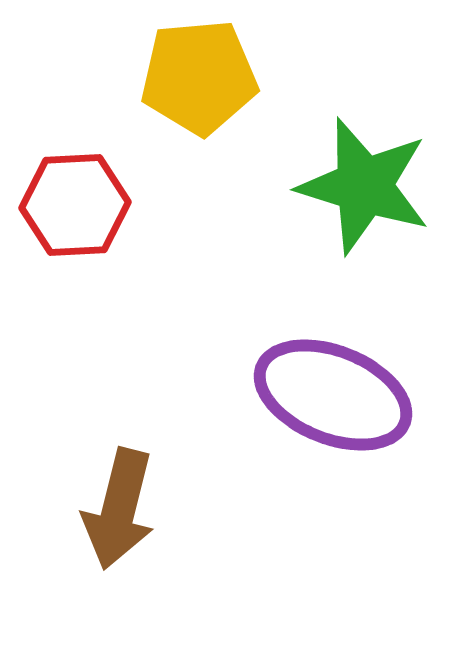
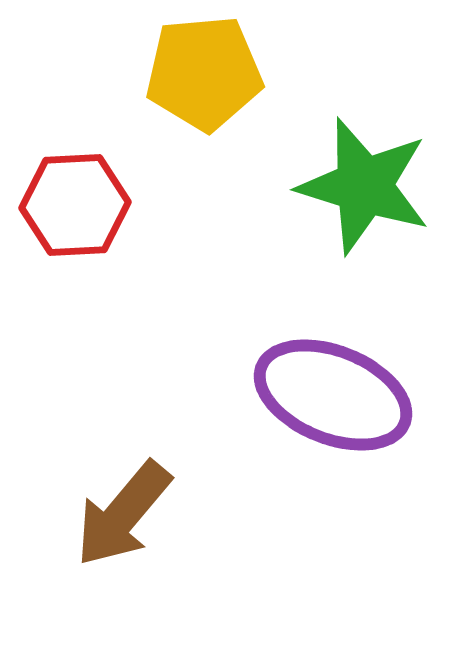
yellow pentagon: moved 5 px right, 4 px up
brown arrow: moved 4 px right, 5 px down; rotated 26 degrees clockwise
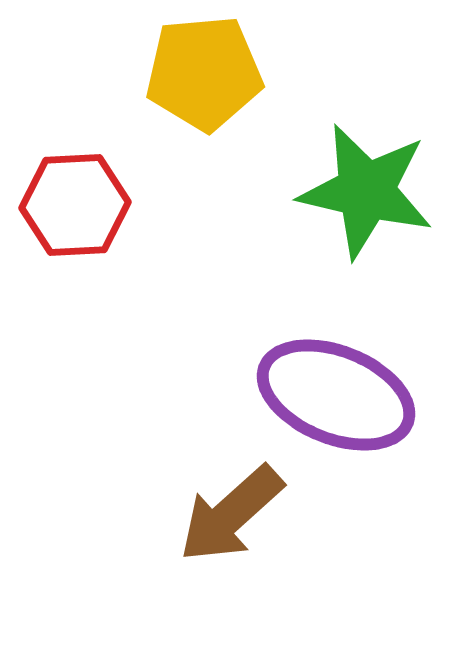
green star: moved 2 px right, 5 px down; rotated 4 degrees counterclockwise
purple ellipse: moved 3 px right
brown arrow: moved 108 px right; rotated 8 degrees clockwise
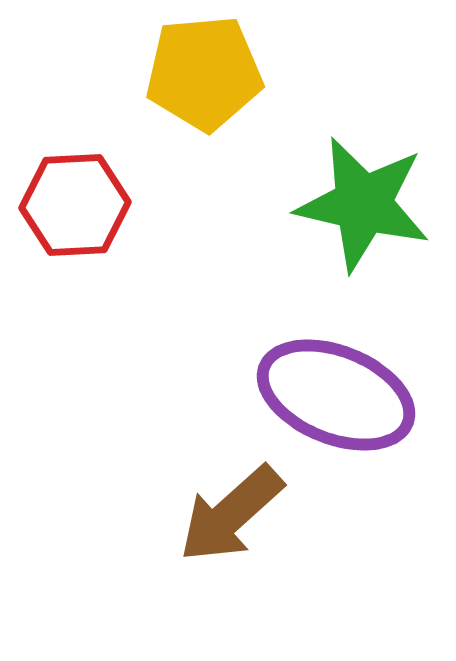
green star: moved 3 px left, 13 px down
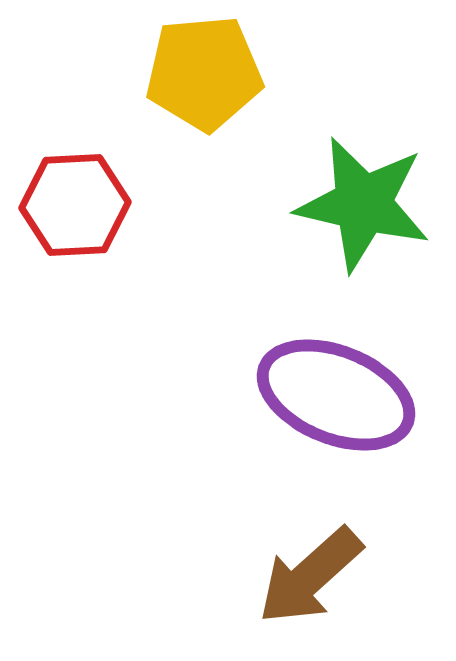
brown arrow: moved 79 px right, 62 px down
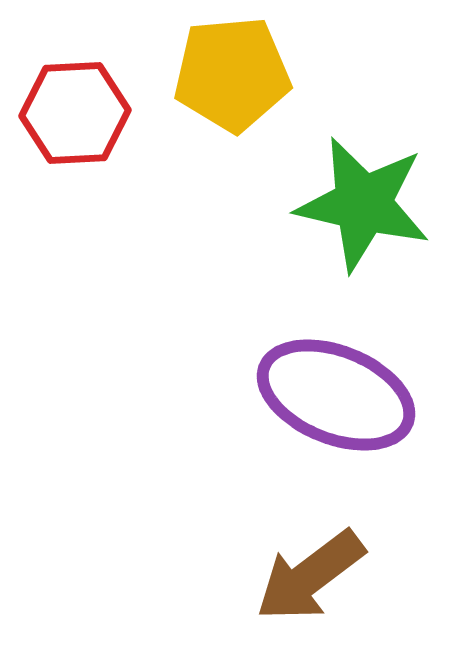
yellow pentagon: moved 28 px right, 1 px down
red hexagon: moved 92 px up
brown arrow: rotated 5 degrees clockwise
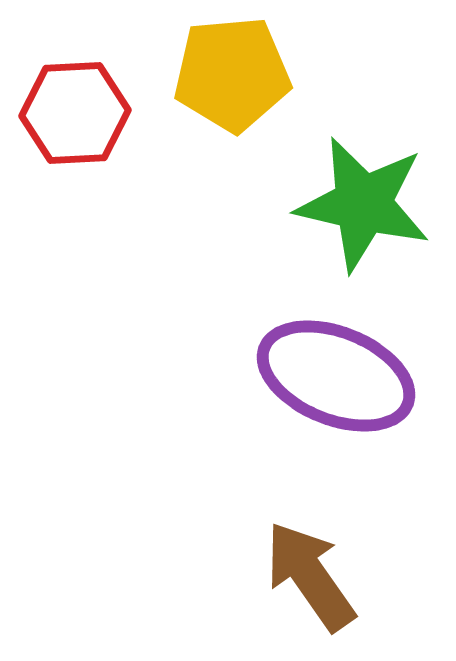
purple ellipse: moved 19 px up
brown arrow: rotated 92 degrees clockwise
